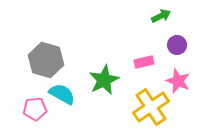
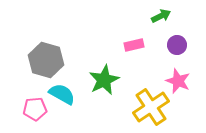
pink rectangle: moved 10 px left, 17 px up
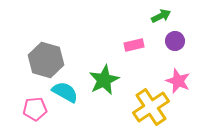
purple circle: moved 2 px left, 4 px up
cyan semicircle: moved 3 px right, 2 px up
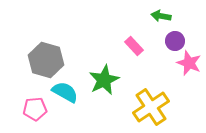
green arrow: rotated 144 degrees counterclockwise
pink rectangle: moved 1 px down; rotated 60 degrees clockwise
pink star: moved 11 px right, 18 px up
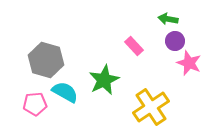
green arrow: moved 7 px right, 3 px down
pink pentagon: moved 5 px up
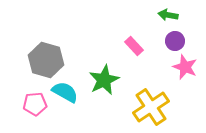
green arrow: moved 4 px up
pink star: moved 4 px left, 4 px down
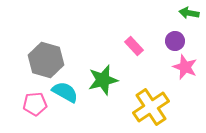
green arrow: moved 21 px right, 2 px up
green star: moved 1 px left; rotated 12 degrees clockwise
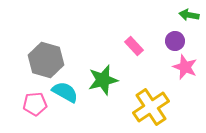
green arrow: moved 2 px down
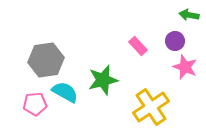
pink rectangle: moved 4 px right
gray hexagon: rotated 24 degrees counterclockwise
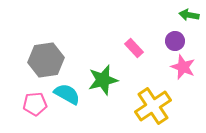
pink rectangle: moved 4 px left, 2 px down
pink star: moved 2 px left
cyan semicircle: moved 2 px right, 2 px down
yellow cross: moved 2 px right, 1 px up
